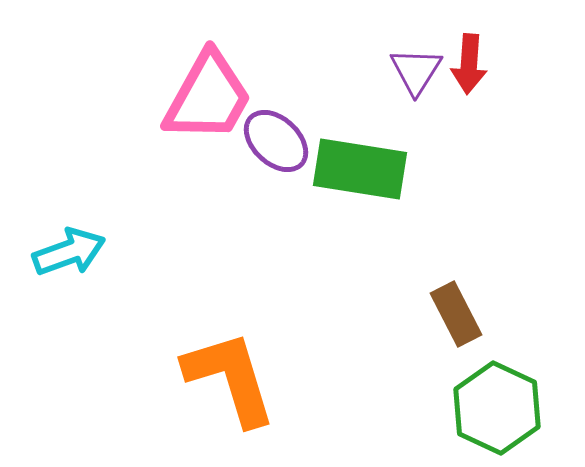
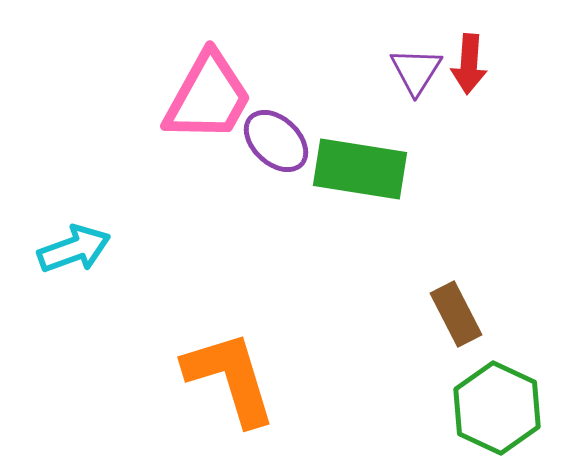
cyan arrow: moved 5 px right, 3 px up
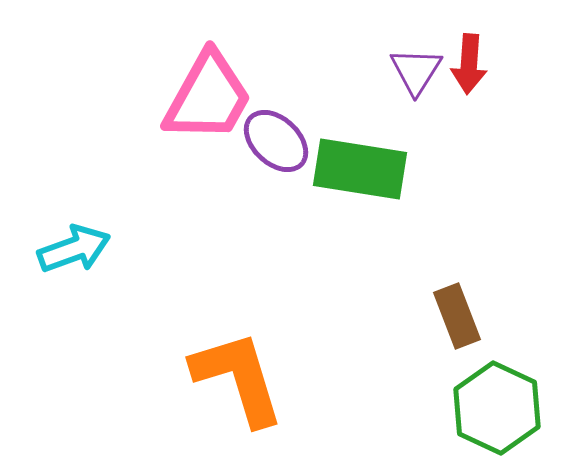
brown rectangle: moved 1 px right, 2 px down; rotated 6 degrees clockwise
orange L-shape: moved 8 px right
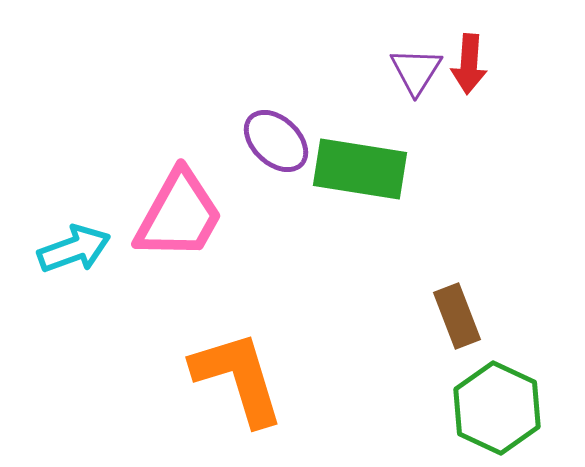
pink trapezoid: moved 29 px left, 118 px down
